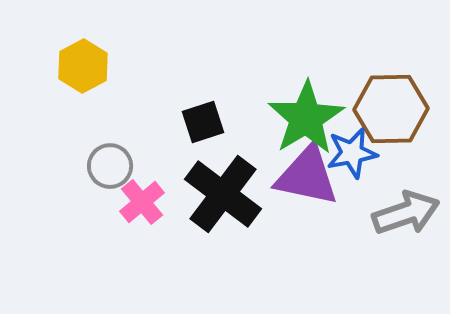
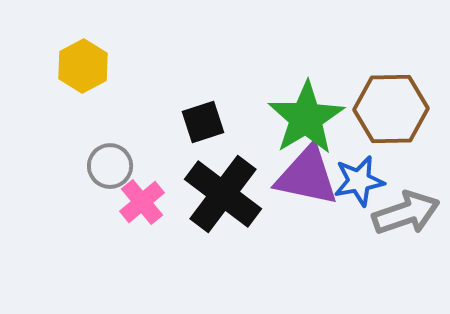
blue star: moved 7 px right, 28 px down
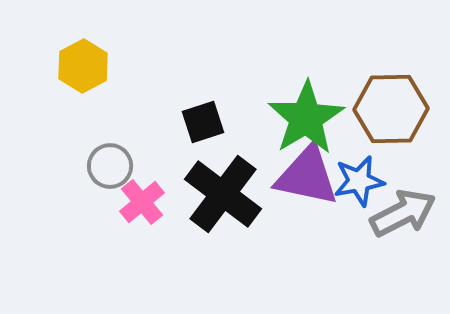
gray arrow: moved 3 px left; rotated 8 degrees counterclockwise
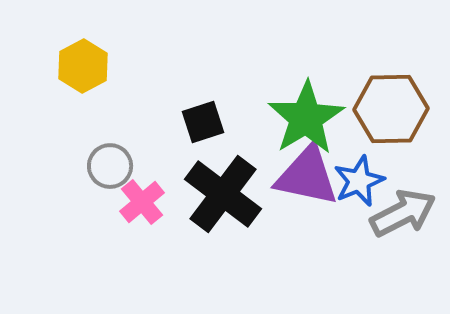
blue star: rotated 12 degrees counterclockwise
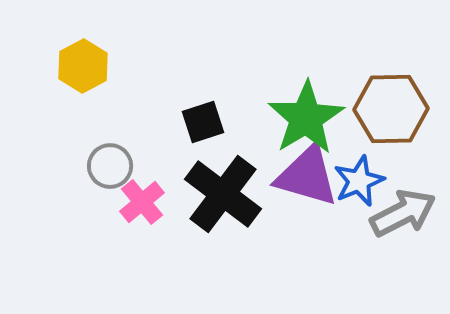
purple triangle: rotated 4 degrees clockwise
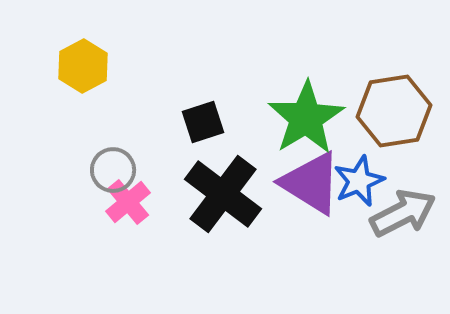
brown hexagon: moved 3 px right, 2 px down; rotated 8 degrees counterclockwise
gray circle: moved 3 px right, 4 px down
purple triangle: moved 4 px right, 7 px down; rotated 16 degrees clockwise
pink cross: moved 14 px left
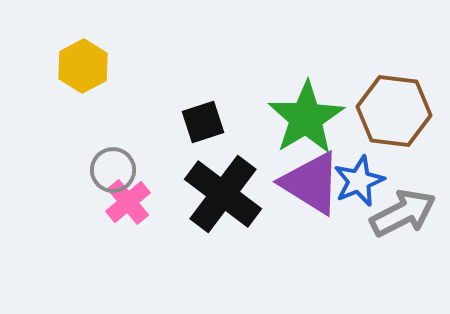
brown hexagon: rotated 16 degrees clockwise
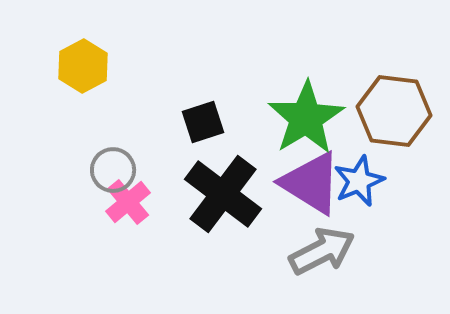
gray arrow: moved 81 px left, 38 px down
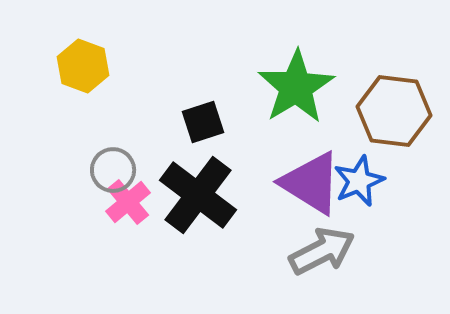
yellow hexagon: rotated 12 degrees counterclockwise
green star: moved 10 px left, 31 px up
black cross: moved 25 px left, 1 px down
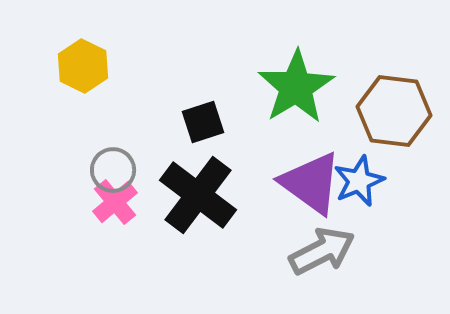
yellow hexagon: rotated 6 degrees clockwise
purple triangle: rotated 4 degrees clockwise
pink cross: moved 13 px left
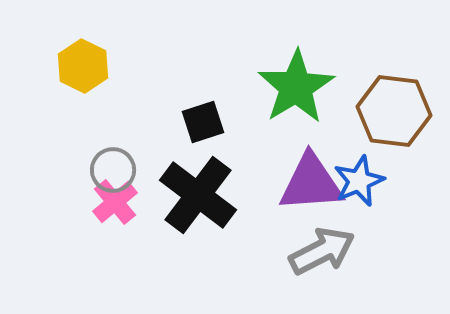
purple triangle: rotated 40 degrees counterclockwise
